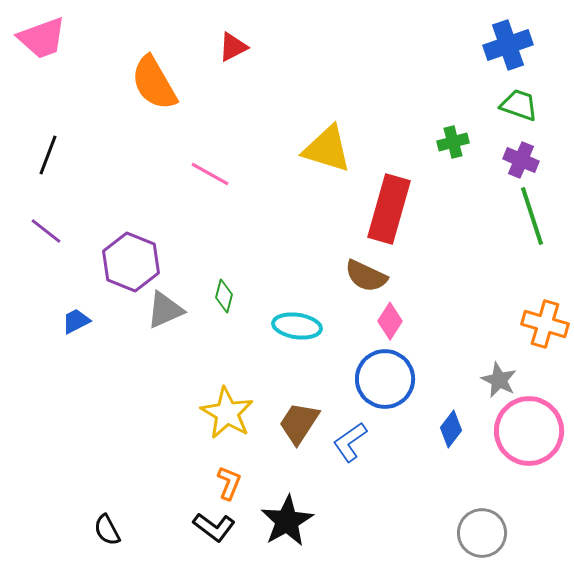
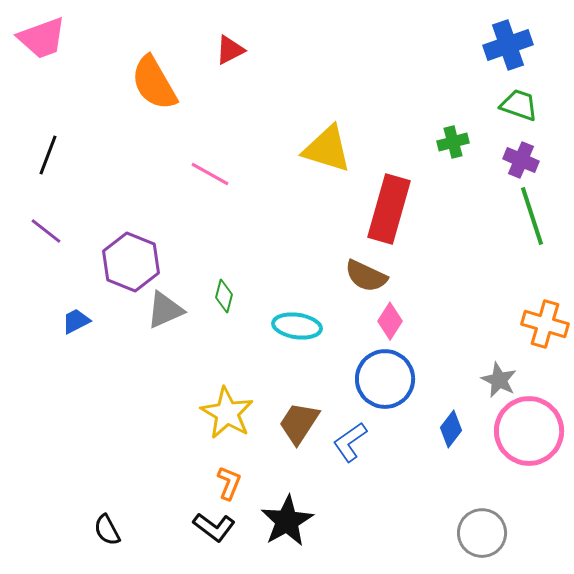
red triangle: moved 3 px left, 3 px down
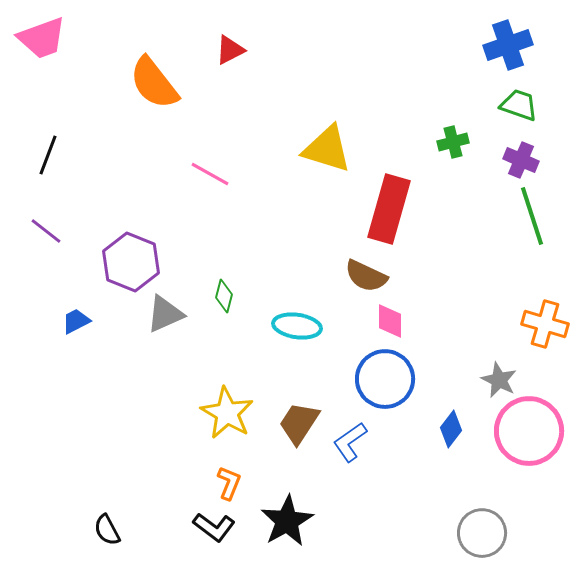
orange semicircle: rotated 8 degrees counterclockwise
gray triangle: moved 4 px down
pink diamond: rotated 33 degrees counterclockwise
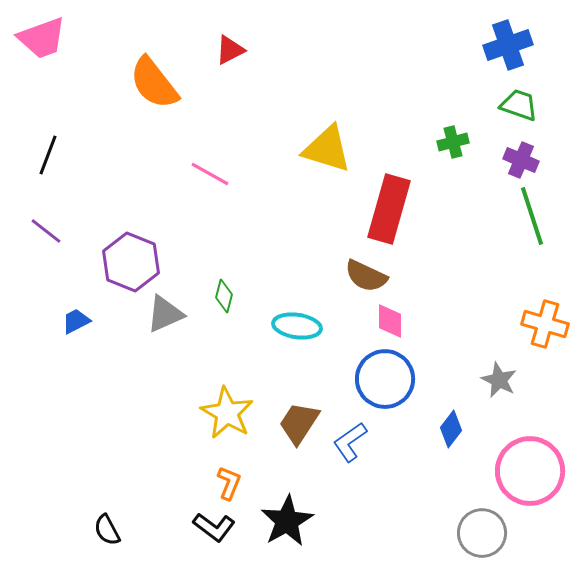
pink circle: moved 1 px right, 40 px down
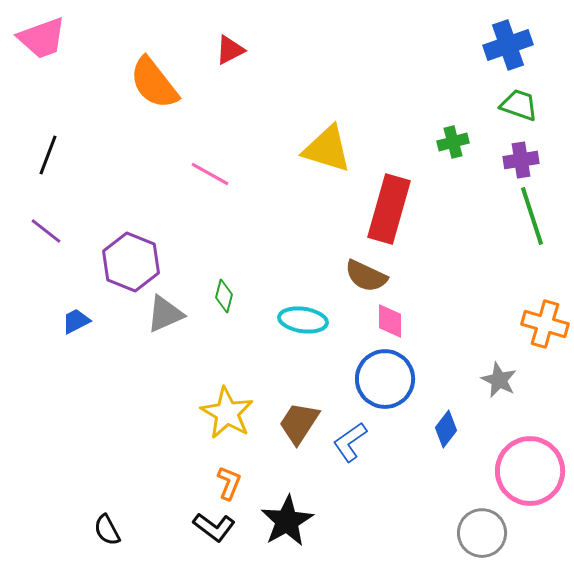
purple cross: rotated 32 degrees counterclockwise
cyan ellipse: moved 6 px right, 6 px up
blue diamond: moved 5 px left
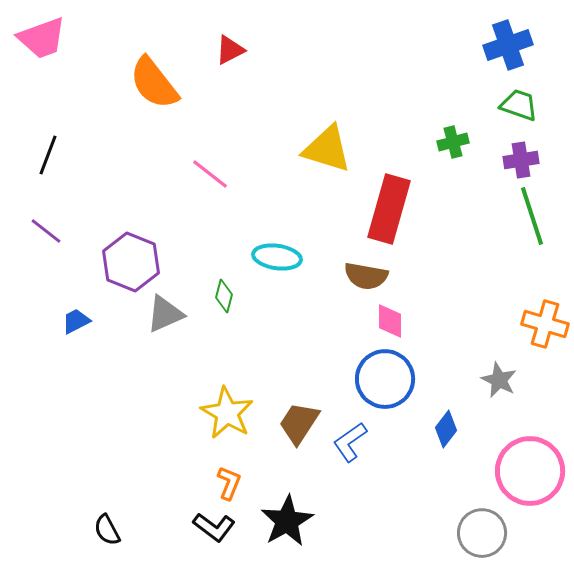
pink line: rotated 9 degrees clockwise
brown semicircle: rotated 15 degrees counterclockwise
cyan ellipse: moved 26 px left, 63 px up
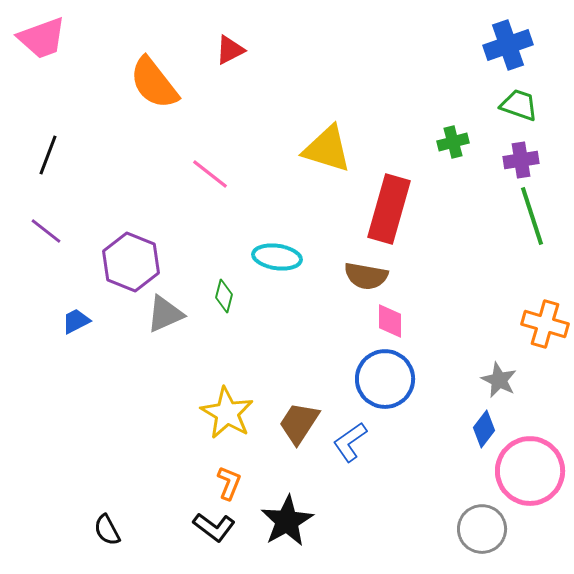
blue diamond: moved 38 px right
gray circle: moved 4 px up
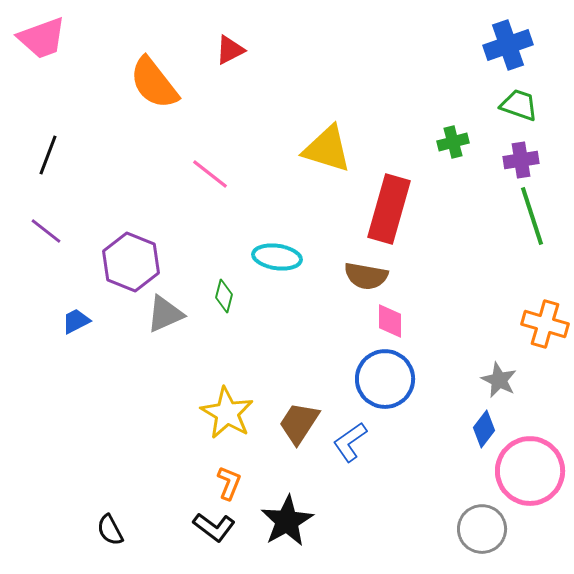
black semicircle: moved 3 px right
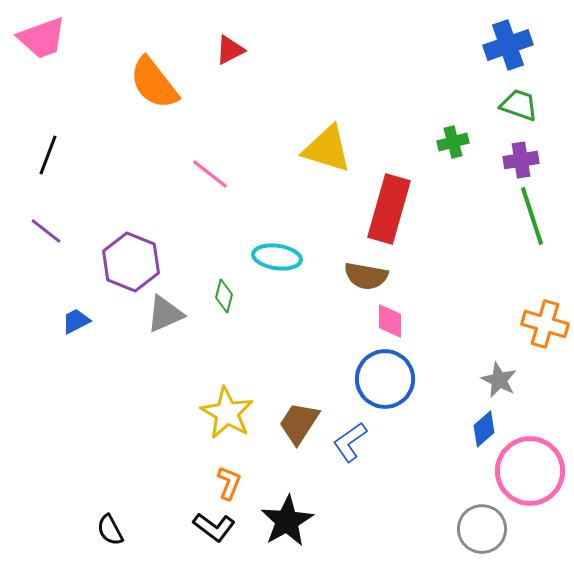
blue diamond: rotated 12 degrees clockwise
